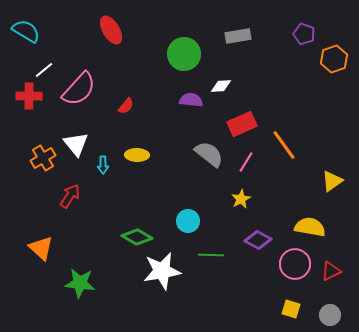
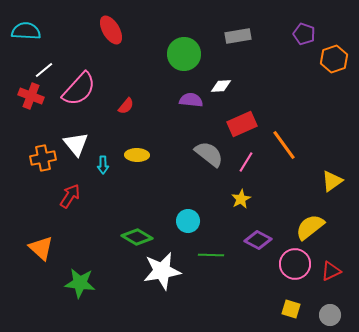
cyan semicircle: rotated 28 degrees counterclockwise
red cross: moved 2 px right; rotated 20 degrees clockwise
orange cross: rotated 20 degrees clockwise
yellow semicircle: rotated 48 degrees counterclockwise
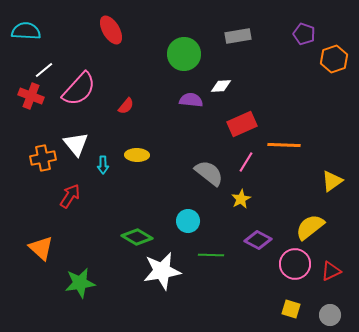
orange line: rotated 52 degrees counterclockwise
gray semicircle: moved 19 px down
green star: rotated 16 degrees counterclockwise
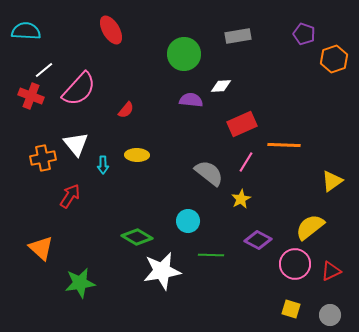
red semicircle: moved 4 px down
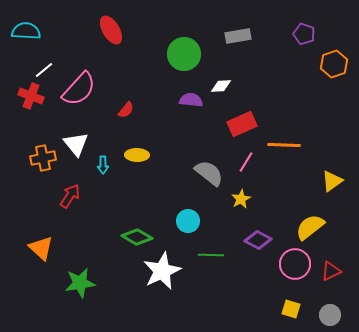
orange hexagon: moved 5 px down
white star: rotated 15 degrees counterclockwise
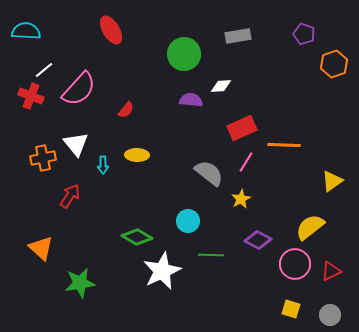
red rectangle: moved 4 px down
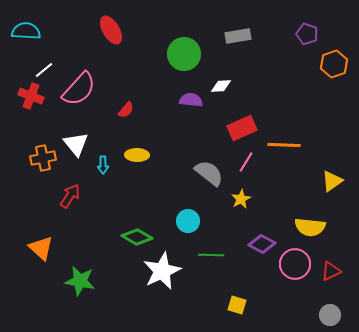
purple pentagon: moved 3 px right
yellow semicircle: rotated 136 degrees counterclockwise
purple diamond: moved 4 px right, 4 px down
green star: moved 2 px up; rotated 20 degrees clockwise
yellow square: moved 54 px left, 4 px up
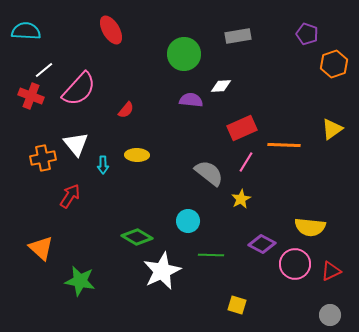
yellow triangle: moved 52 px up
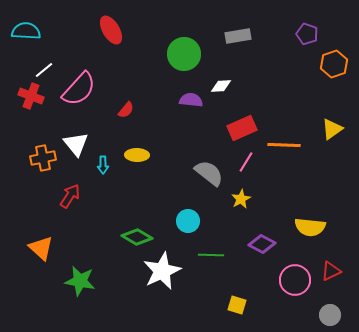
pink circle: moved 16 px down
